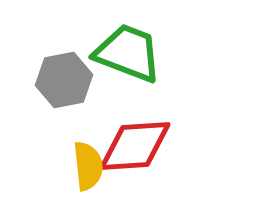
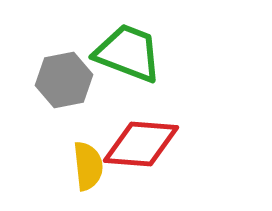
red diamond: moved 6 px right, 2 px up; rotated 8 degrees clockwise
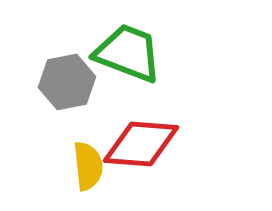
gray hexagon: moved 3 px right, 2 px down
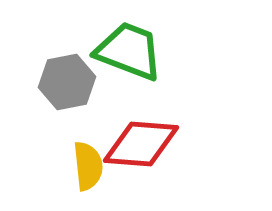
green trapezoid: moved 1 px right, 2 px up
